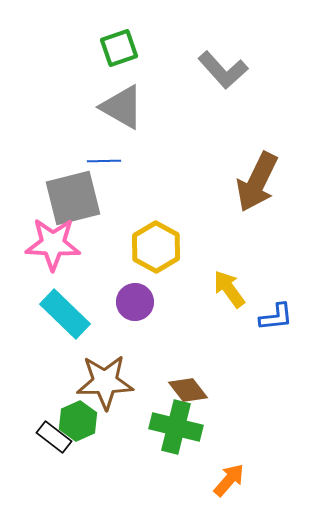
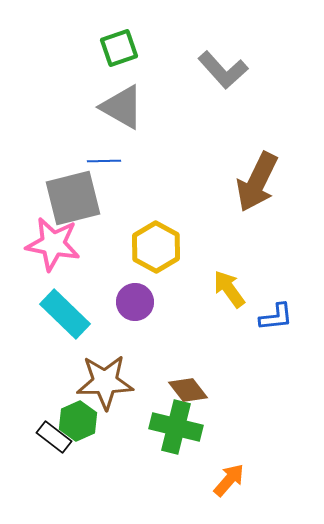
pink star: rotated 8 degrees clockwise
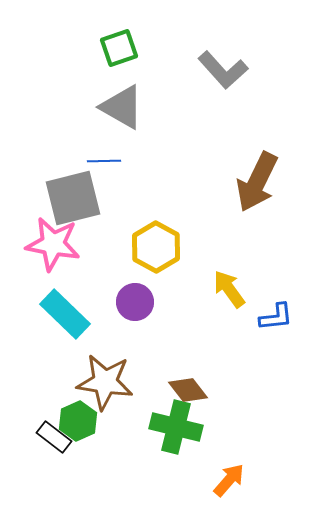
brown star: rotated 10 degrees clockwise
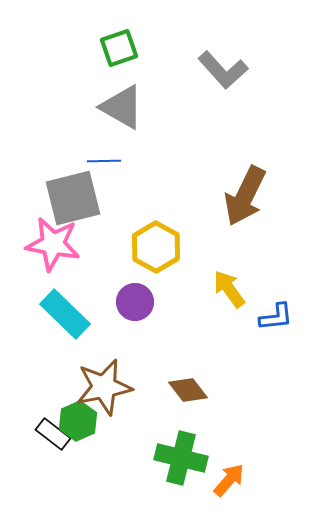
brown arrow: moved 12 px left, 14 px down
brown star: moved 1 px left, 5 px down; rotated 20 degrees counterclockwise
green cross: moved 5 px right, 31 px down
black rectangle: moved 1 px left, 3 px up
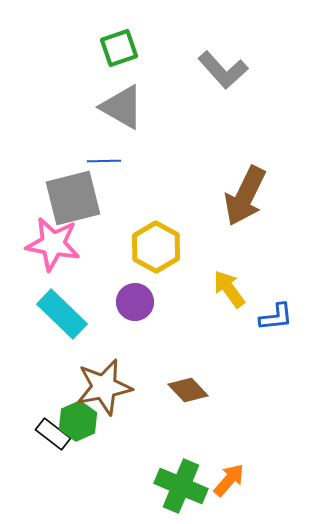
cyan rectangle: moved 3 px left
brown diamond: rotated 6 degrees counterclockwise
green cross: moved 28 px down; rotated 9 degrees clockwise
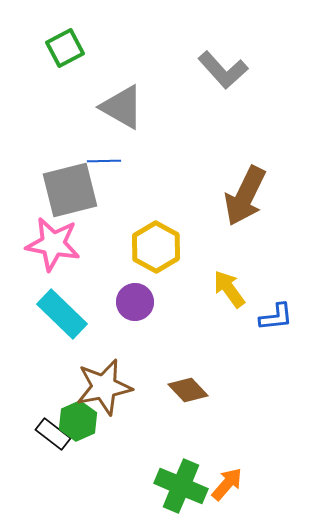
green square: moved 54 px left; rotated 9 degrees counterclockwise
gray square: moved 3 px left, 8 px up
orange arrow: moved 2 px left, 4 px down
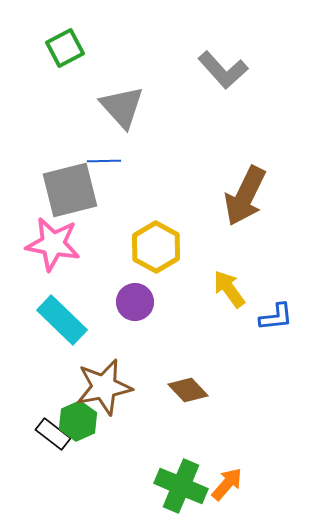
gray triangle: rotated 18 degrees clockwise
cyan rectangle: moved 6 px down
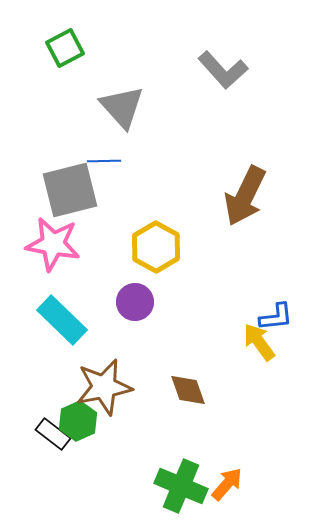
yellow arrow: moved 30 px right, 53 px down
brown diamond: rotated 24 degrees clockwise
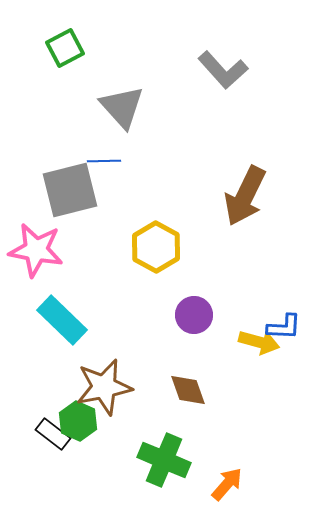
pink star: moved 17 px left, 6 px down
purple circle: moved 59 px right, 13 px down
blue L-shape: moved 8 px right, 10 px down; rotated 9 degrees clockwise
yellow arrow: rotated 141 degrees clockwise
green hexagon: rotated 12 degrees counterclockwise
green cross: moved 17 px left, 26 px up
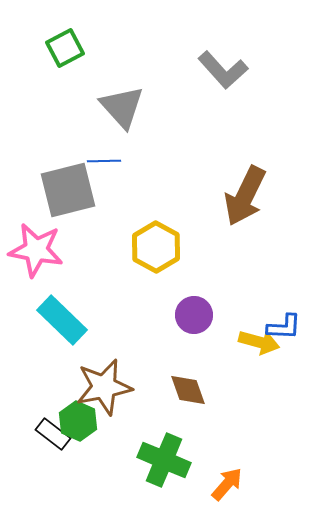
gray square: moved 2 px left
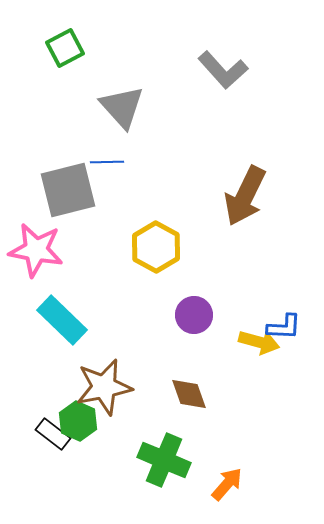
blue line: moved 3 px right, 1 px down
brown diamond: moved 1 px right, 4 px down
